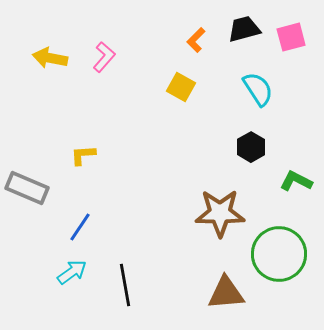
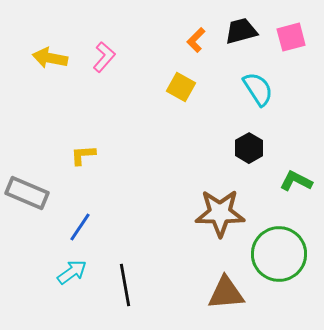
black trapezoid: moved 3 px left, 2 px down
black hexagon: moved 2 px left, 1 px down
gray rectangle: moved 5 px down
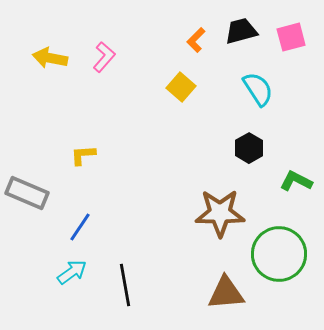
yellow square: rotated 12 degrees clockwise
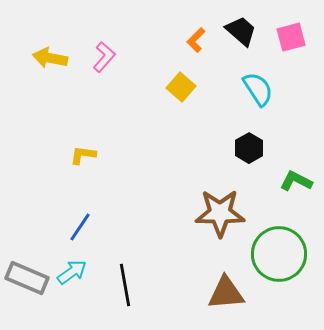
black trapezoid: rotated 56 degrees clockwise
yellow L-shape: rotated 12 degrees clockwise
gray rectangle: moved 85 px down
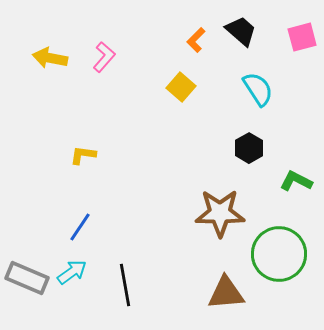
pink square: moved 11 px right
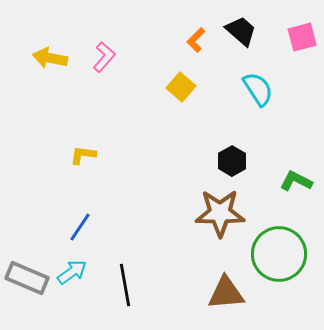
black hexagon: moved 17 px left, 13 px down
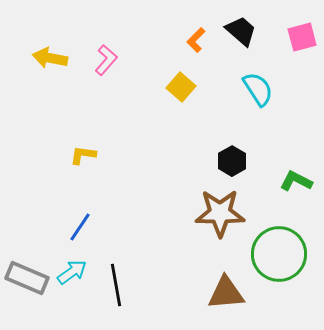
pink L-shape: moved 2 px right, 3 px down
black line: moved 9 px left
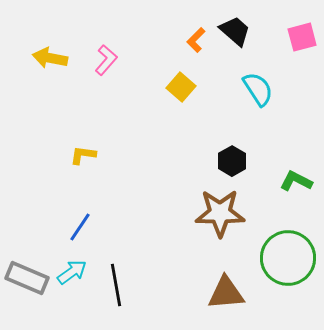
black trapezoid: moved 6 px left
green circle: moved 9 px right, 4 px down
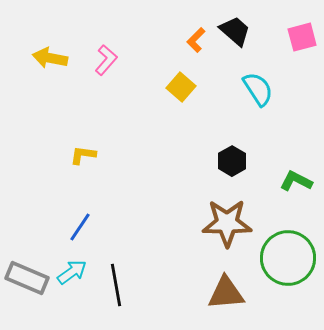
brown star: moved 7 px right, 10 px down
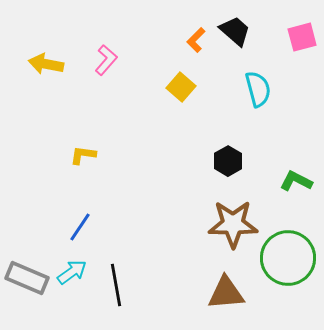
yellow arrow: moved 4 px left, 6 px down
cyan semicircle: rotated 18 degrees clockwise
black hexagon: moved 4 px left
brown star: moved 6 px right, 1 px down
